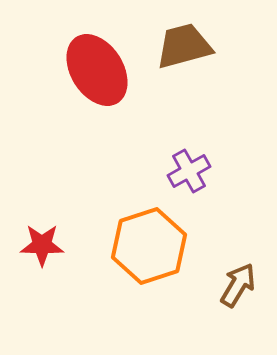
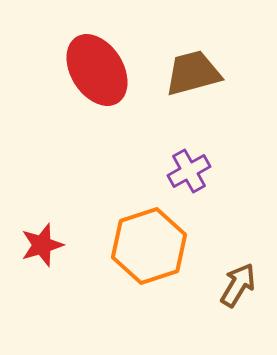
brown trapezoid: moved 9 px right, 27 px down
red star: rotated 18 degrees counterclockwise
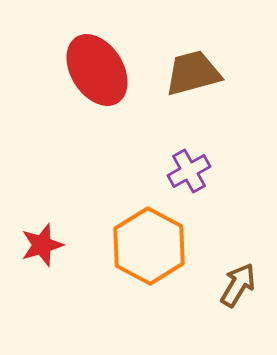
orange hexagon: rotated 14 degrees counterclockwise
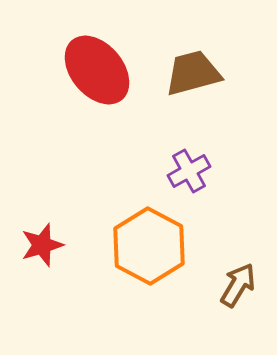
red ellipse: rotated 8 degrees counterclockwise
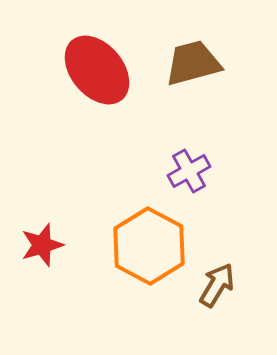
brown trapezoid: moved 10 px up
brown arrow: moved 21 px left
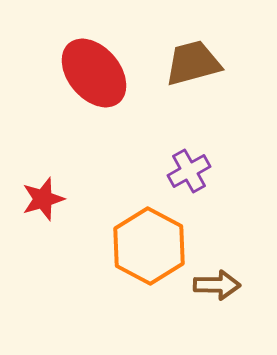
red ellipse: moved 3 px left, 3 px down
red star: moved 1 px right, 46 px up
brown arrow: rotated 60 degrees clockwise
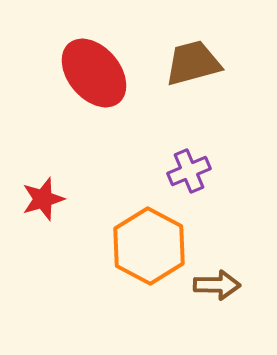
purple cross: rotated 6 degrees clockwise
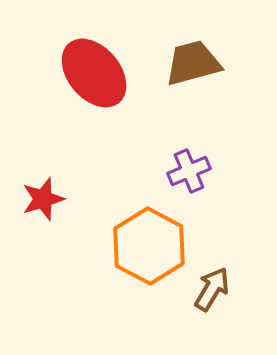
brown arrow: moved 5 px left, 4 px down; rotated 60 degrees counterclockwise
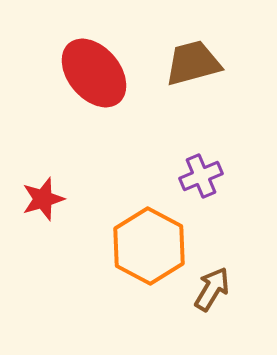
purple cross: moved 12 px right, 5 px down
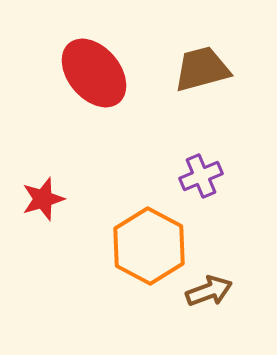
brown trapezoid: moved 9 px right, 6 px down
brown arrow: moved 3 px left, 2 px down; rotated 39 degrees clockwise
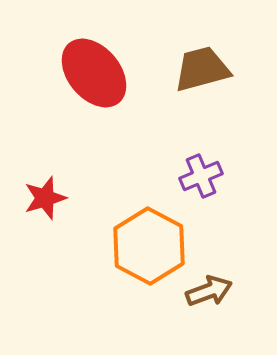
red star: moved 2 px right, 1 px up
